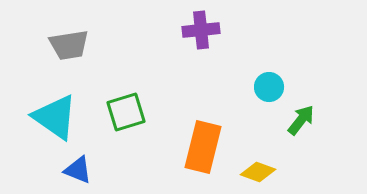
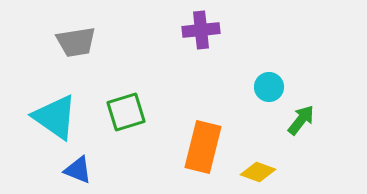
gray trapezoid: moved 7 px right, 3 px up
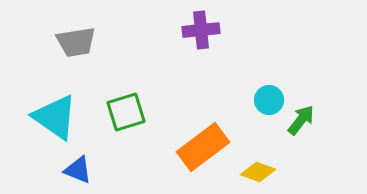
cyan circle: moved 13 px down
orange rectangle: rotated 39 degrees clockwise
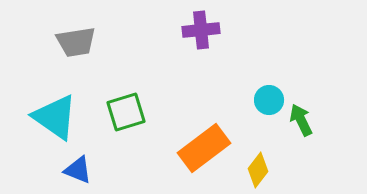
green arrow: rotated 64 degrees counterclockwise
orange rectangle: moved 1 px right, 1 px down
yellow diamond: moved 2 px up; rotated 72 degrees counterclockwise
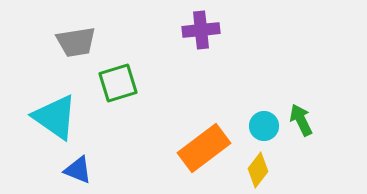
cyan circle: moved 5 px left, 26 px down
green square: moved 8 px left, 29 px up
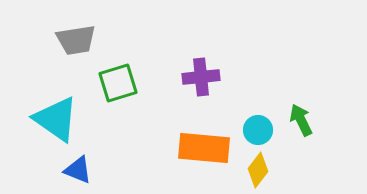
purple cross: moved 47 px down
gray trapezoid: moved 2 px up
cyan triangle: moved 1 px right, 2 px down
cyan circle: moved 6 px left, 4 px down
orange rectangle: rotated 42 degrees clockwise
